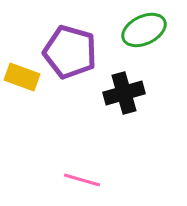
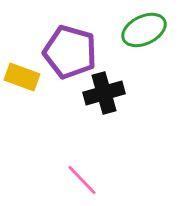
black cross: moved 20 px left
pink line: rotated 30 degrees clockwise
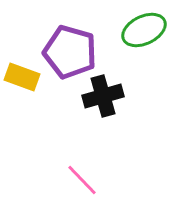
black cross: moved 1 px left, 3 px down
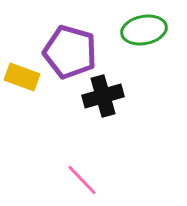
green ellipse: rotated 15 degrees clockwise
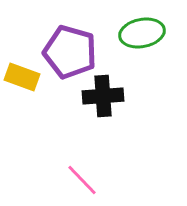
green ellipse: moved 2 px left, 3 px down
black cross: rotated 12 degrees clockwise
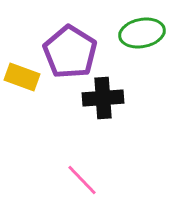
purple pentagon: rotated 16 degrees clockwise
black cross: moved 2 px down
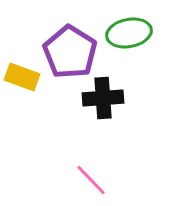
green ellipse: moved 13 px left
pink line: moved 9 px right
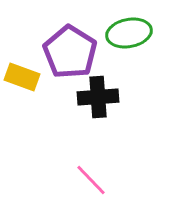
black cross: moved 5 px left, 1 px up
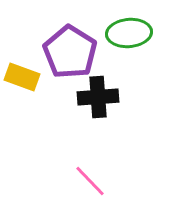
green ellipse: rotated 6 degrees clockwise
pink line: moved 1 px left, 1 px down
